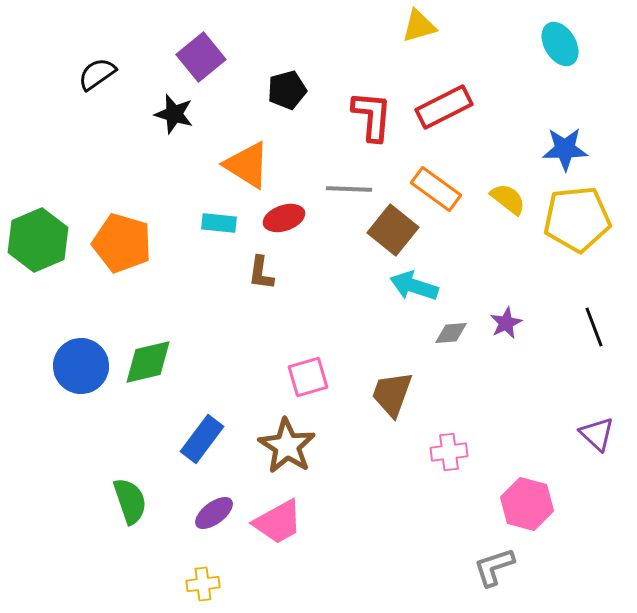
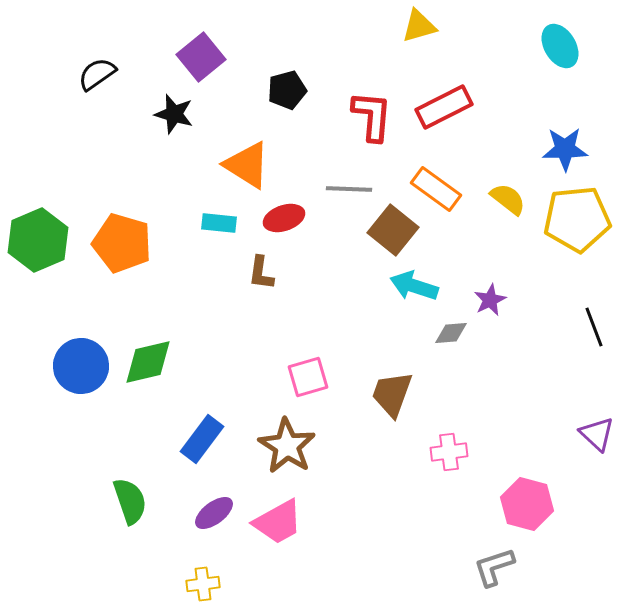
cyan ellipse: moved 2 px down
purple star: moved 16 px left, 23 px up
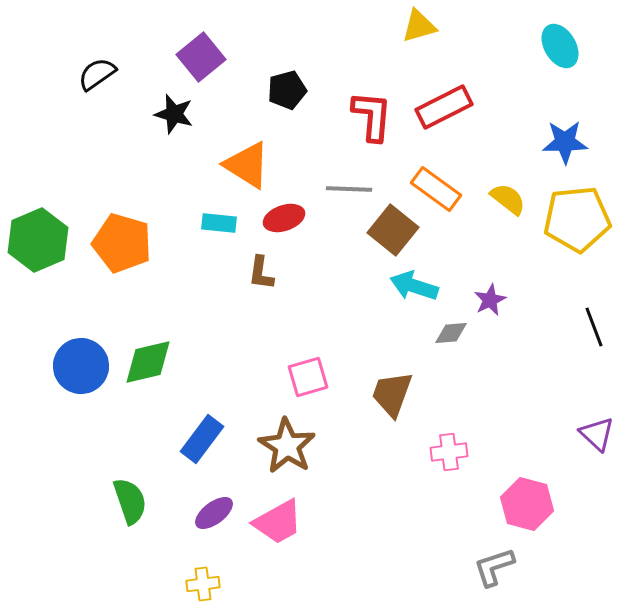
blue star: moved 7 px up
